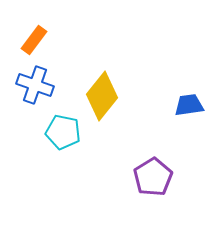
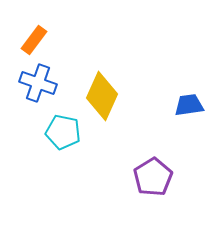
blue cross: moved 3 px right, 2 px up
yellow diamond: rotated 15 degrees counterclockwise
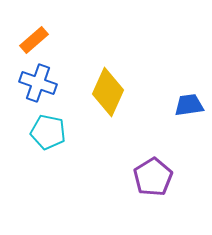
orange rectangle: rotated 12 degrees clockwise
yellow diamond: moved 6 px right, 4 px up
cyan pentagon: moved 15 px left
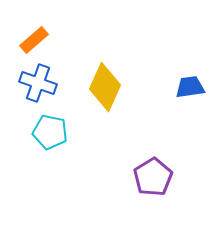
yellow diamond: moved 3 px left, 5 px up
blue trapezoid: moved 1 px right, 18 px up
cyan pentagon: moved 2 px right
